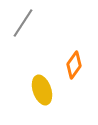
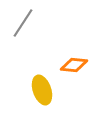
orange diamond: rotated 60 degrees clockwise
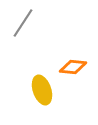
orange diamond: moved 1 px left, 2 px down
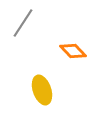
orange diamond: moved 16 px up; rotated 40 degrees clockwise
